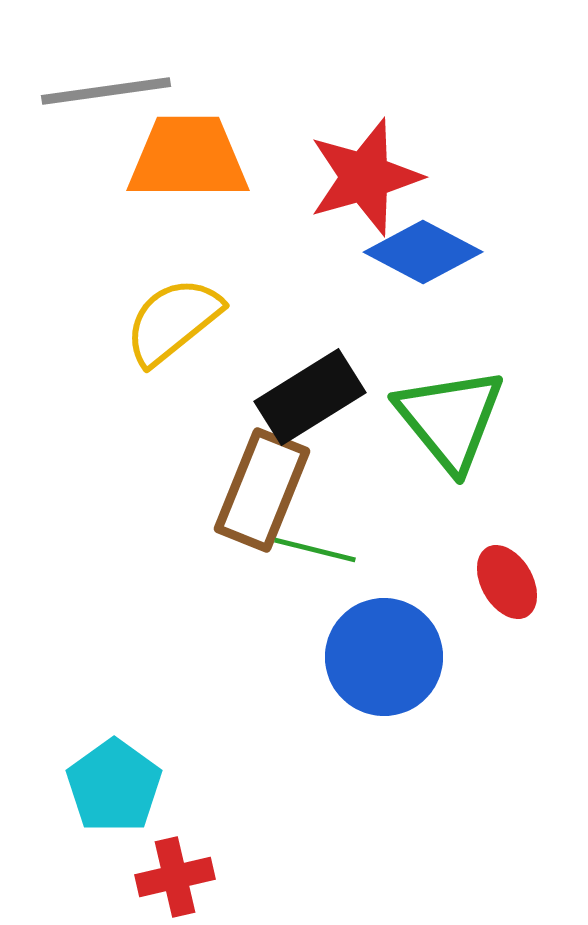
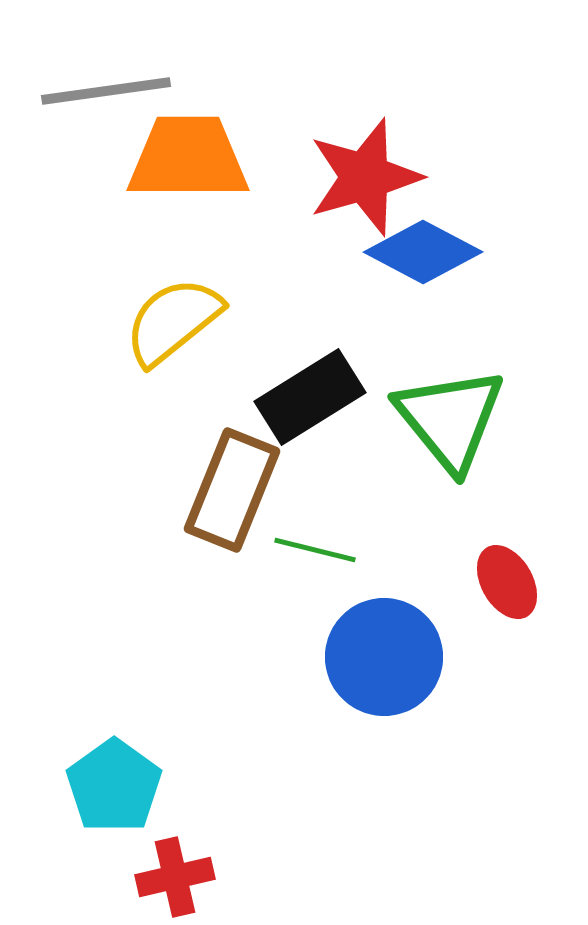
brown rectangle: moved 30 px left
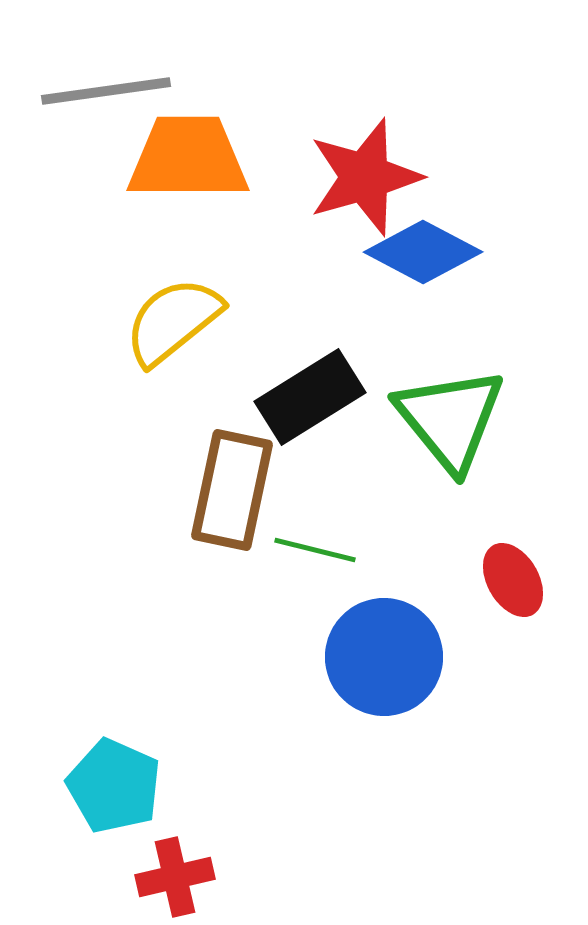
brown rectangle: rotated 10 degrees counterclockwise
red ellipse: moved 6 px right, 2 px up
cyan pentagon: rotated 12 degrees counterclockwise
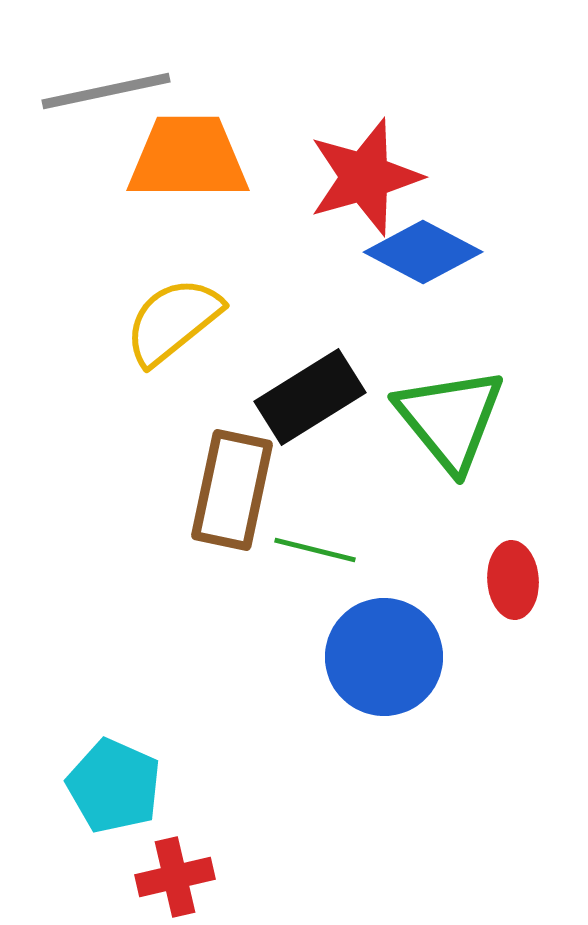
gray line: rotated 4 degrees counterclockwise
red ellipse: rotated 26 degrees clockwise
